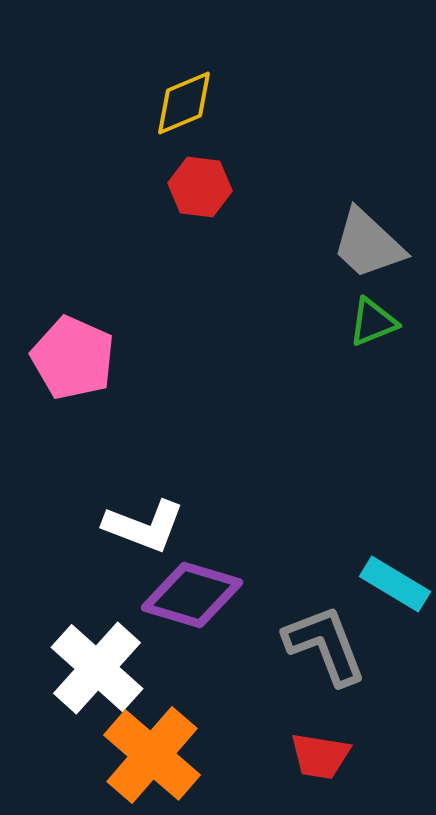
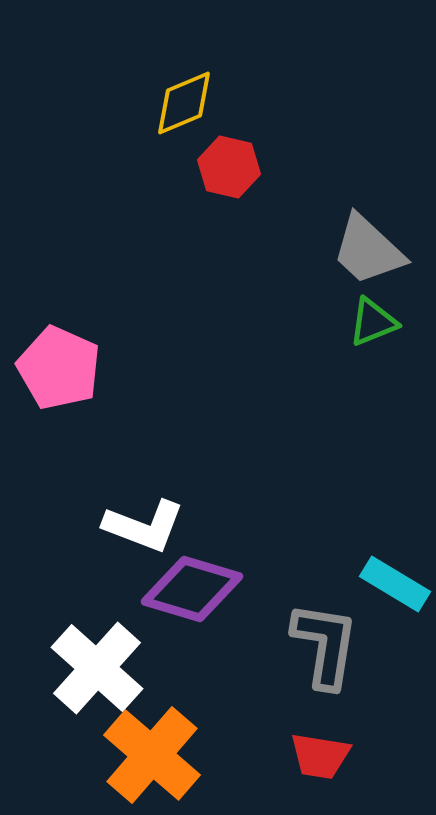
red hexagon: moved 29 px right, 20 px up; rotated 6 degrees clockwise
gray trapezoid: moved 6 px down
pink pentagon: moved 14 px left, 10 px down
purple diamond: moved 6 px up
gray L-shape: rotated 30 degrees clockwise
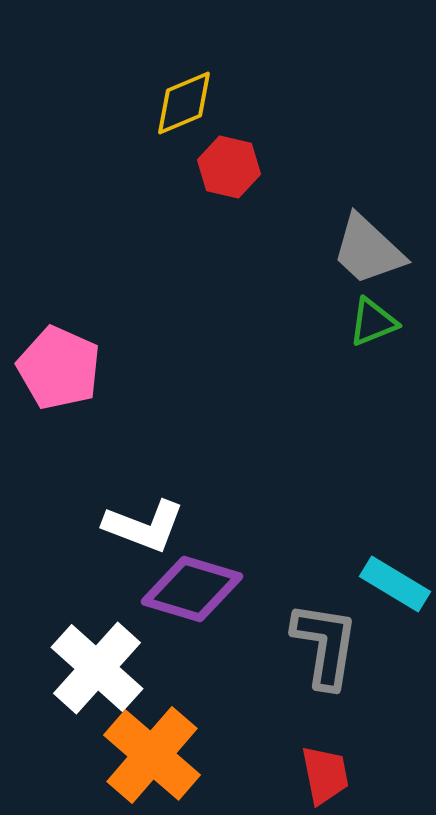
red trapezoid: moved 5 px right, 19 px down; rotated 110 degrees counterclockwise
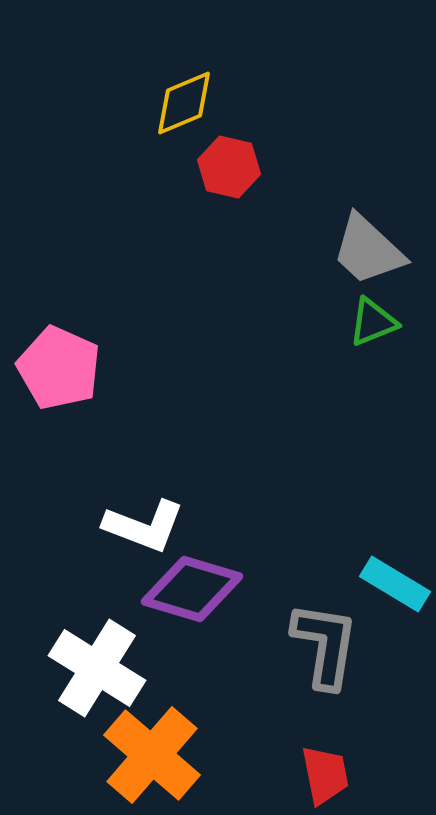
white cross: rotated 10 degrees counterclockwise
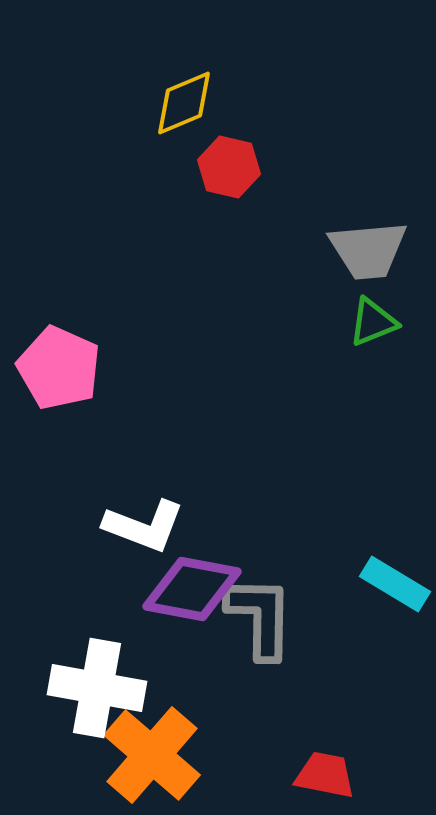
gray trapezoid: rotated 48 degrees counterclockwise
purple diamond: rotated 6 degrees counterclockwise
gray L-shape: moved 65 px left, 28 px up; rotated 8 degrees counterclockwise
white cross: moved 20 px down; rotated 22 degrees counterclockwise
red trapezoid: rotated 68 degrees counterclockwise
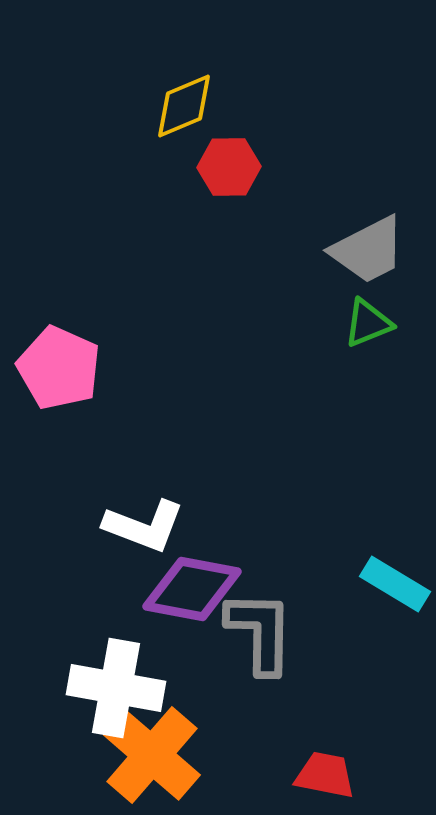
yellow diamond: moved 3 px down
red hexagon: rotated 14 degrees counterclockwise
gray trapezoid: rotated 22 degrees counterclockwise
green triangle: moved 5 px left, 1 px down
gray L-shape: moved 15 px down
white cross: moved 19 px right
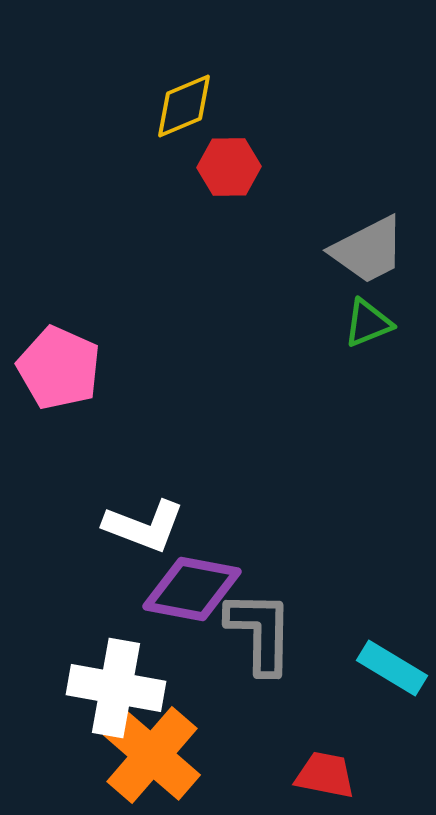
cyan rectangle: moved 3 px left, 84 px down
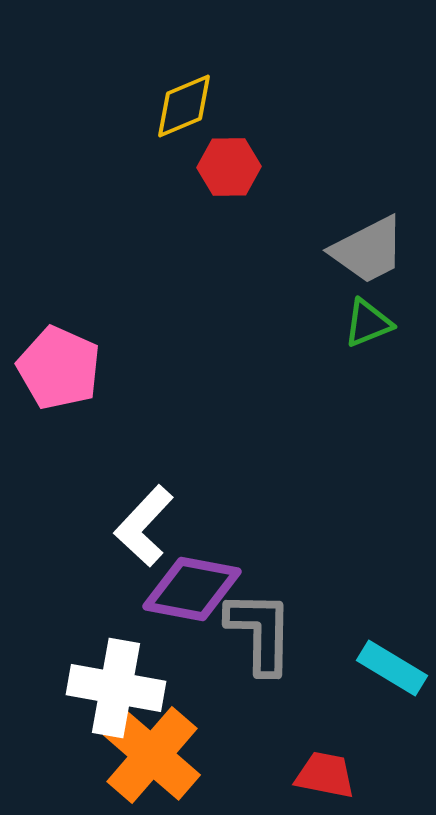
white L-shape: rotated 112 degrees clockwise
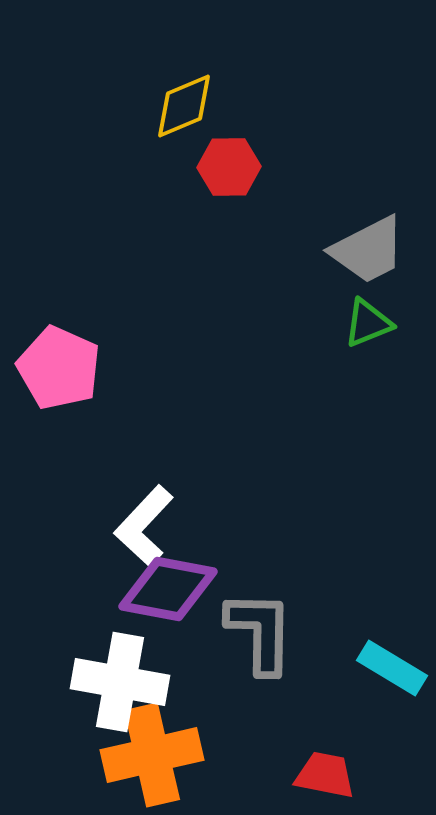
purple diamond: moved 24 px left
white cross: moved 4 px right, 6 px up
orange cross: rotated 36 degrees clockwise
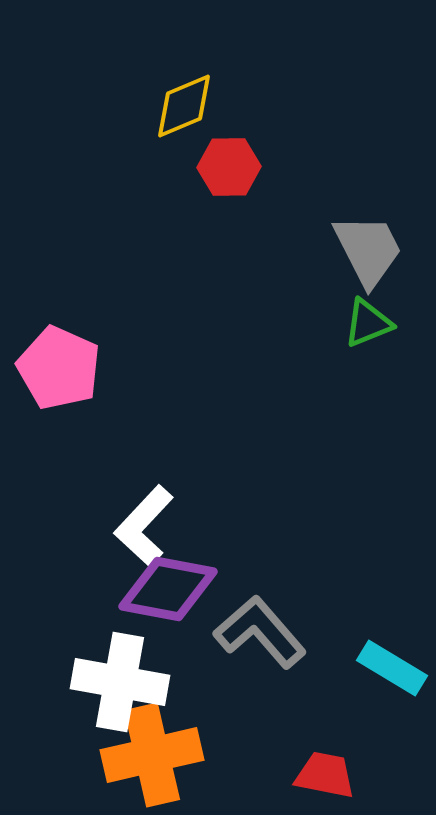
gray trapezoid: rotated 90 degrees counterclockwise
gray L-shape: rotated 42 degrees counterclockwise
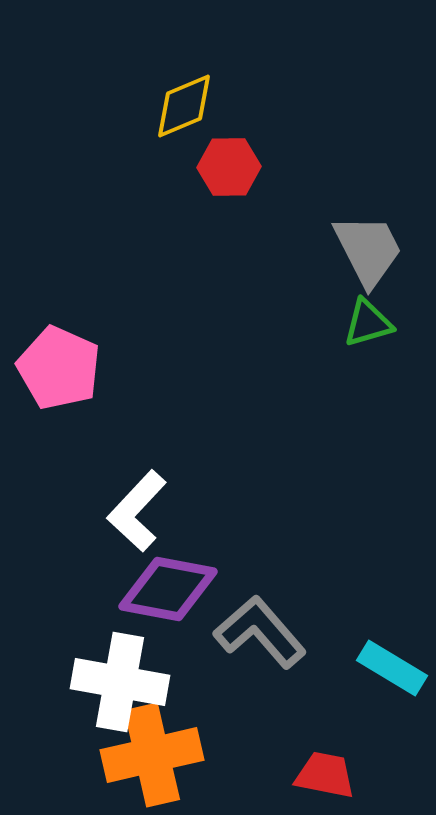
green triangle: rotated 6 degrees clockwise
white L-shape: moved 7 px left, 15 px up
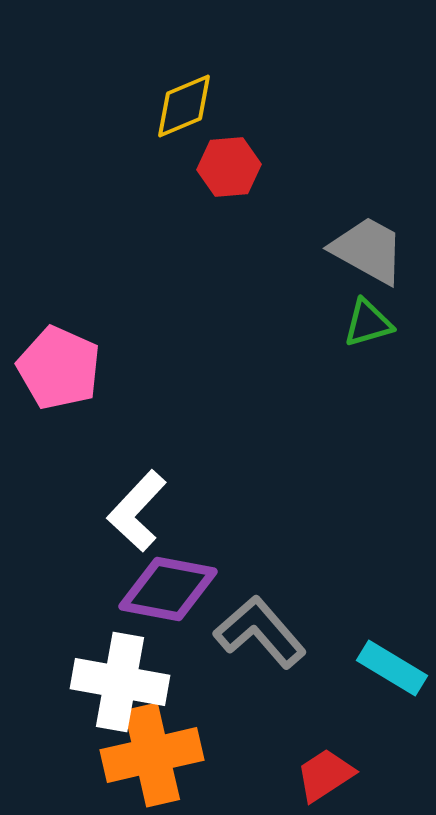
red hexagon: rotated 4 degrees counterclockwise
gray trapezoid: rotated 34 degrees counterclockwise
red trapezoid: rotated 44 degrees counterclockwise
